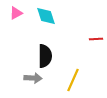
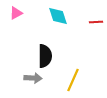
cyan diamond: moved 12 px right
red line: moved 17 px up
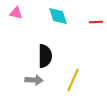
pink triangle: rotated 40 degrees clockwise
gray arrow: moved 1 px right, 2 px down
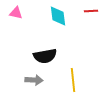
cyan diamond: rotated 10 degrees clockwise
red line: moved 5 px left, 11 px up
black semicircle: rotated 80 degrees clockwise
yellow line: rotated 30 degrees counterclockwise
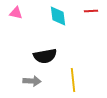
gray arrow: moved 2 px left, 1 px down
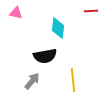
cyan diamond: moved 12 px down; rotated 15 degrees clockwise
gray arrow: rotated 54 degrees counterclockwise
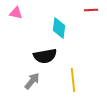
red line: moved 1 px up
cyan diamond: moved 1 px right
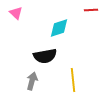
pink triangle: rotated 32 degrees clockwise
cyan diamond: rotated 65 degrees clockwise
gray arrow: rotated 24 degrees counterclockwise
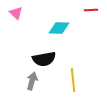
cyan diamond: rotated 20 degrees clockwise
black semicircle: moved 1 px left, 3 px down
